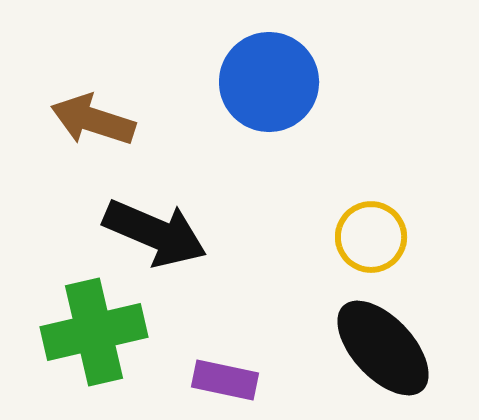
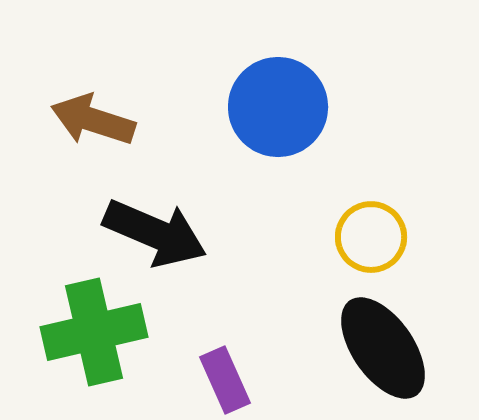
blue circle: moved 9 px right, 25 px down
black ellipse: rotated 8 degrees clockwise
purple rectangle: rotated 54 degrees clockwise
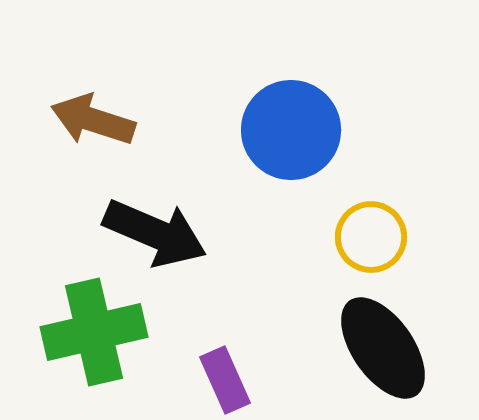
blue circle: moved 13 px right, 23 px down
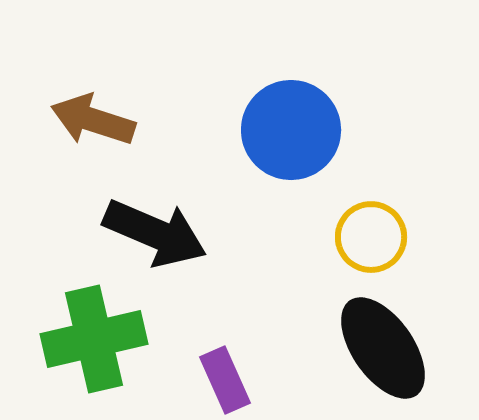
green cross: moved 7 px down
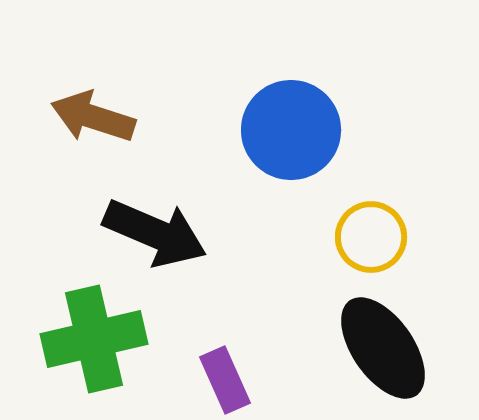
brown arrow: moved 3 px up
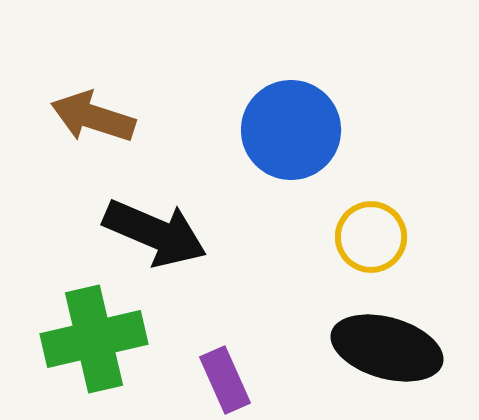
black ellipse: moved 4 px right; rotated 39 degrees counterclockwise
